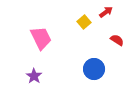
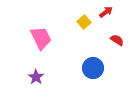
blue circle: moved 1 px left, 1 px up
purple star: moved 2 px right, 1 px down
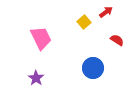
purple star: moved 1 px down
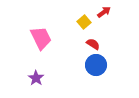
red arrow: moved 2 px left
red semicircle: moved 24 px left, 4 px down
blue circle: moved 3 px right, 3 px up
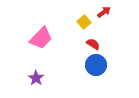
pink trapezoid: rotated 70 degrees clockwise
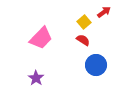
red semicircle: moved 10 px left, 4 px up
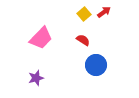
yellow square: moved 8 px up
purple star: rotated 21 degrees clockwise
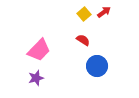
pink trapezoid: moved 2 px left, 12 px down
blue circle: moved 1 px right, 1 px down
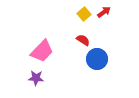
pink trapezoid: moved 3 px right, 1 px down
blue circle: moved 7 px up
purple star: rotated 21 degrees clockwise
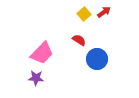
red semicircle: moved 4 px left
pink trapezoid: moved 2 px down
